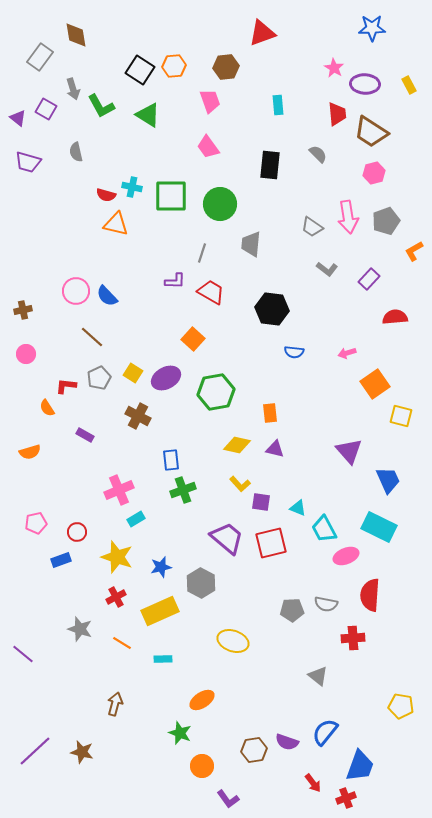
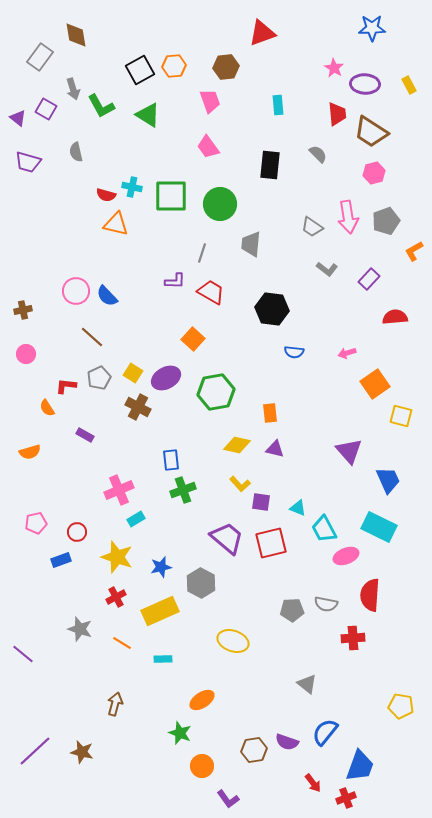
black square at (140, 70): rotated 28 degrees clockwise
brown cross at (138, 416): moved 9 px up
gray triangle at (318, 676): moved 11 px left, 8 px down
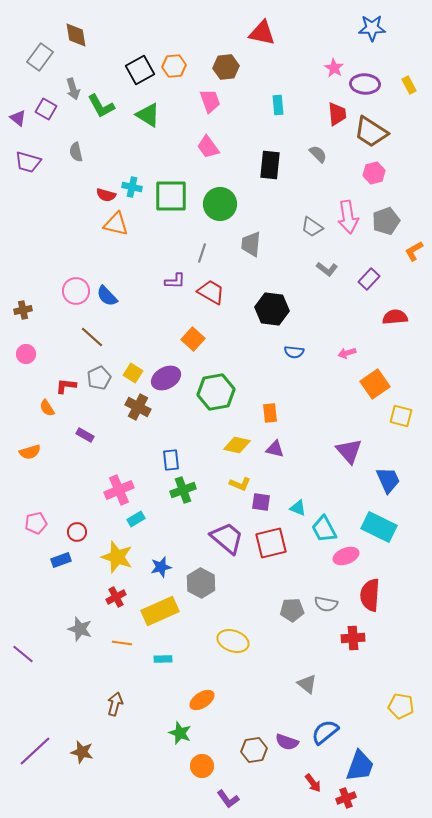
red triangle at (262, 33): rotated 32 degrees clockwise
yellow L-shape at (240, 484): rotated 25 degrees counterclockwise
orange line at (122, 643): rotated 24 degrees counterclockwise
blue semicircle at (325, 732): rotated 12 degrees clockwise
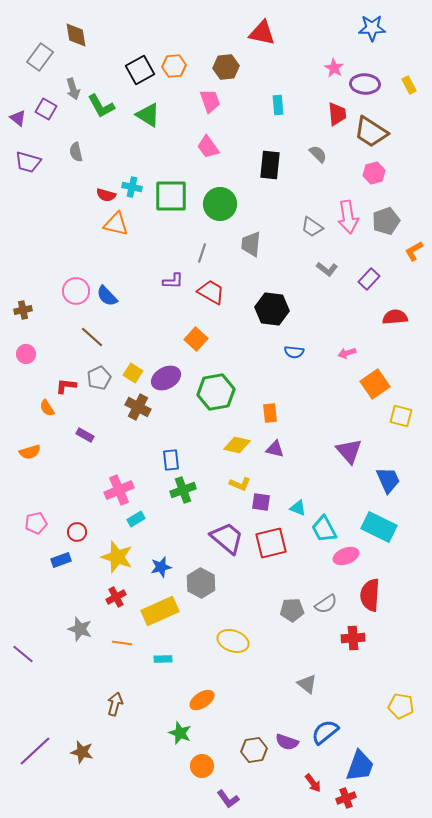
purple L-shape at (175, 281): moved 2 px left
orange square at (193, 339): moved 3 px right
gray semicircle at (326, 604): rotated 45 degrees counterclockwise
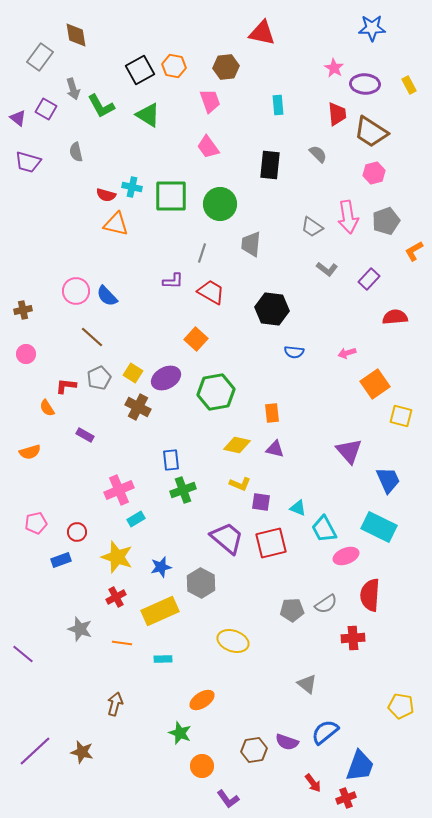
orange hexagon at (174, 66): rotated 15 degrees clockwise
orange rectangle at (270, 413): moved 2 px right
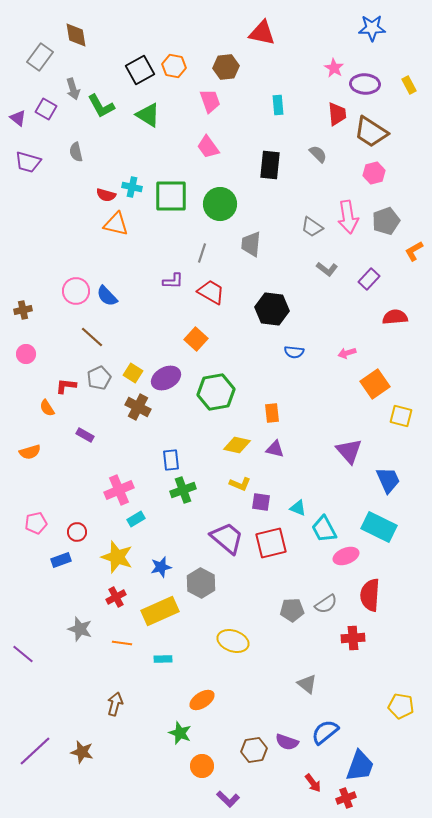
purple L-shape at (228, 799): rotated 10 degrees counterclockwise
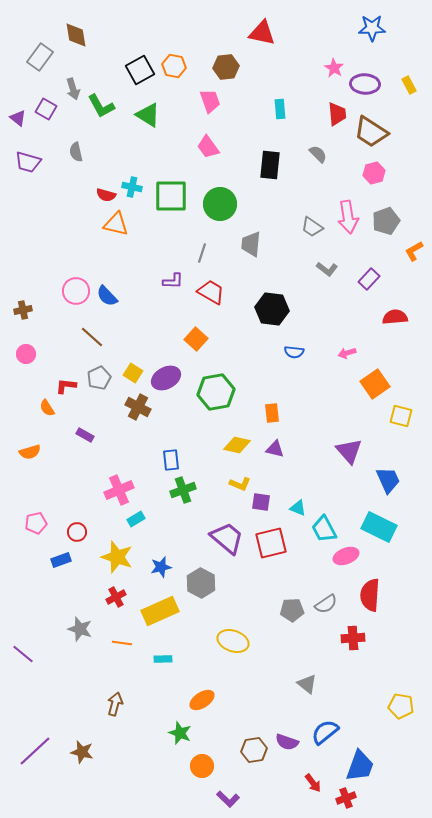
cyan rectangle at (278, 105): moved 2 px right, 4 px down
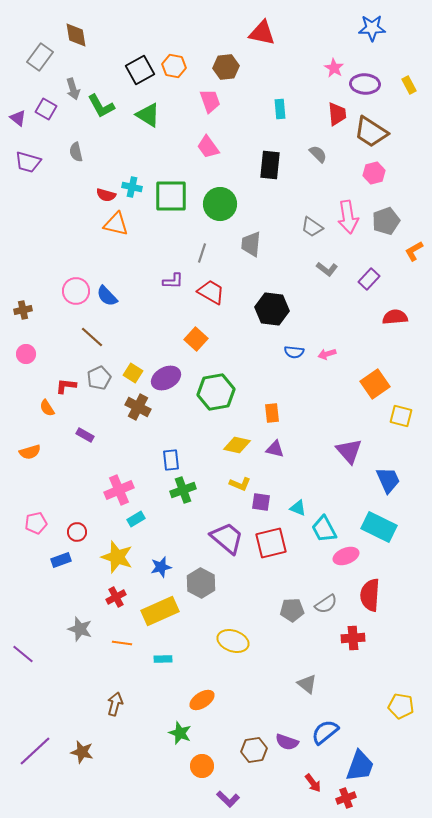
pink arrow at (347, 353): moved 20 px left, 1 px down
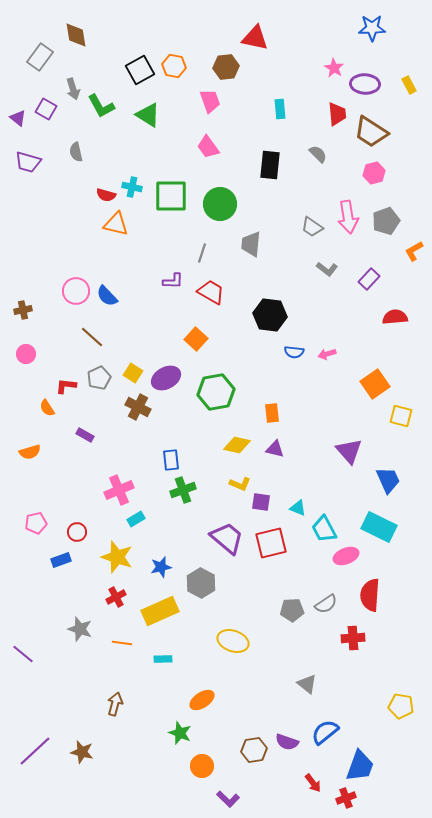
red triangle at (262, 33): moved 7 px left, 5 px down
black hexagon at (272, 309): moved 2 px left, 6 px down
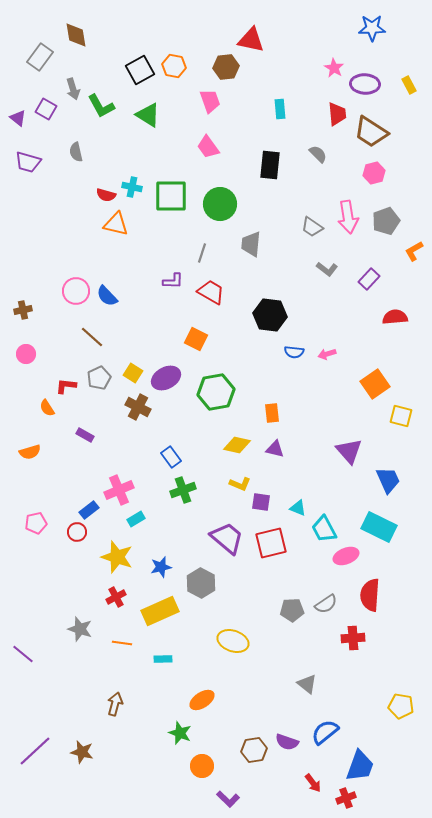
red triangle at (255, 38): moved 4 px left, 2 px down
orange square at (196, 339): rotated 15 degrees counterclockwise
blue rectangle at (171, 460): moved 3 px up; rotated 30 degrees counterclockwise
blue rectangle at (61, 560): moved 28 px right, 50 px up; rotated 18 degrees counterclockwise
